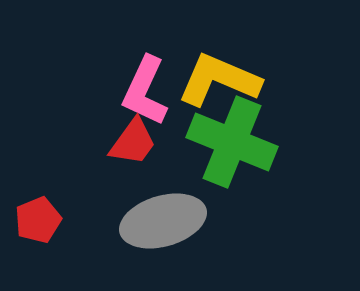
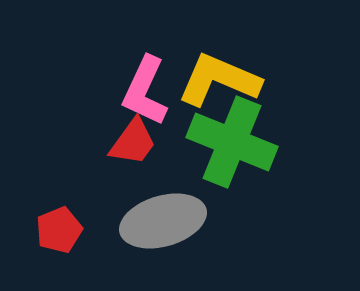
red pentagon: moved 21 px right, 10 px down
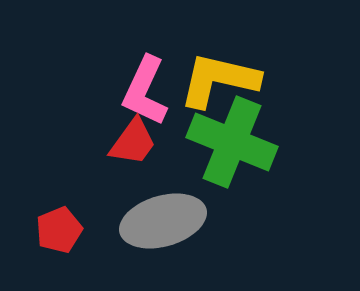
yellow L-shape: rotated 10 degrees counterclockwise
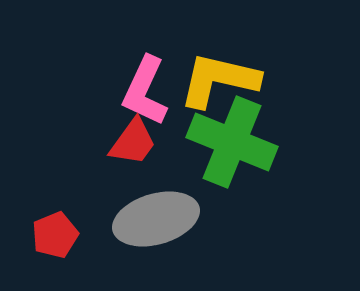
gray ellipse: moved 7 px left, 2 px up
red pentagon: moved 4 px left, 5 px down
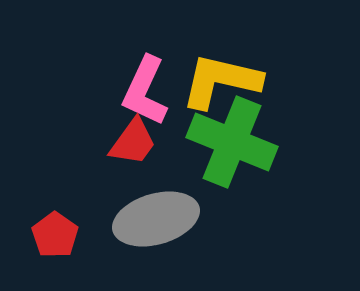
yellow L-shape: moved 2 px right, 1 px down
red pentagon: rotated 15 degrees counterclockwise
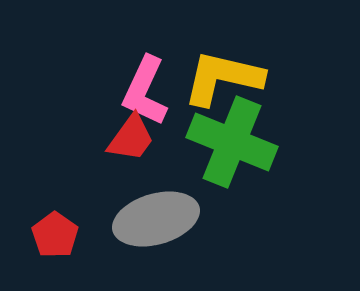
yellow L-shape: moved 2 px right, 3 px up
red trapezoid: moved 2 px left, 4 px up
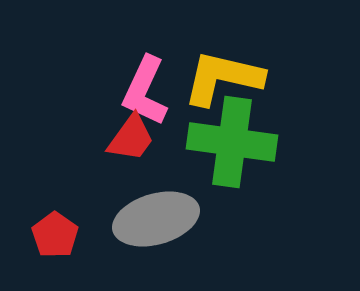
green cross: rotated 14 degrees counterclockwise
